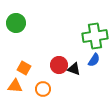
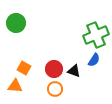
green cross: moved 1 px right, 1 px up; rotated 15 degrees counterclockwise
red circle: moved 5 px left, 4 px down
black triangle: moved 2 px down
orange circle: moved 12 px right
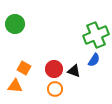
green circle: moved 1 px left, 1 px down
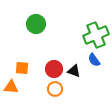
green circle: moved 21 px right
blue semicircle: rotated 112 degrees clockwise
orange square: moved 2 px left; rotated 24 degrees counterclockwise
orange triangle: moved 4 px left, 1 px down
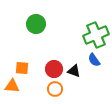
orange triangle: moved 1 px right, 1 px up
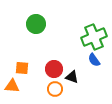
green cross: moved 2 px left, 2 px down
black triangle: moved 2 px left, 6 px down
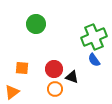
orange triangle: moved 6 px down; rotated 42 degrees counterclockwise
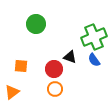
orange square: moved 1 px left, 2 px up
black triangle: moved 2 px left, 20 px up
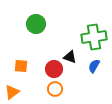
green cross: rotated 15 degrees clockwise
blue semicircle: moved 6 px down; rotated 64 degrees clockwise
